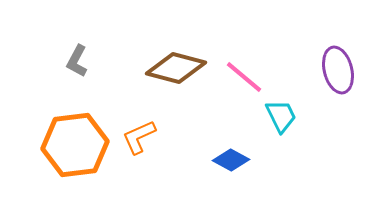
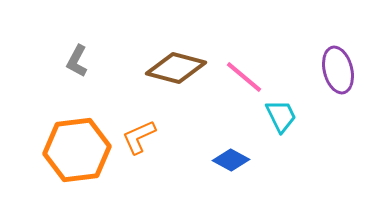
orange hexagon: moved 2 px right, 5 px down
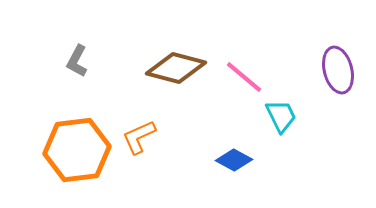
blue diamond: moved 3 px right
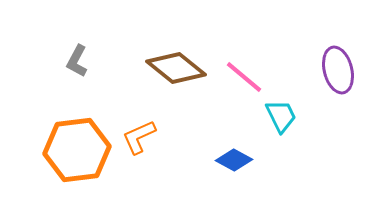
brown diamond: rotated 24 degrees clockwise
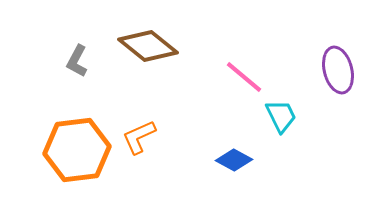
brown diamond: moved 28 px left, 22 px up
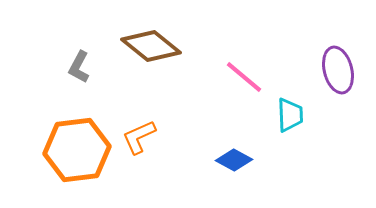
brown diamond: moved 3 px right
gray L-shape: moved 2 px right, 6 px down
cyan trapezoid: moved 9 px right, 1 px up; rotated 24 degrees clockwise
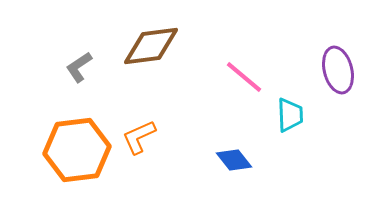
brown diamond: rotated 46 degrees counterclockwise
gray L-shape: rotated 28 degrees clockwise
blue diamond: rotated 24 degrees clockwise
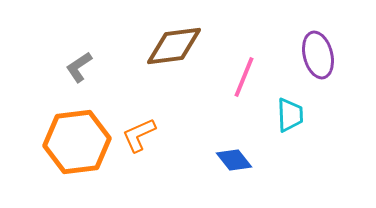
brown diamond: moved 23 px right
purple ellipse: moved 20 px left, 15 px up
pink line: rotated 72 degrees clockwise
orange L-shape: moved 2 px up
orange hexagon: moved 8 px up
